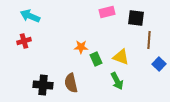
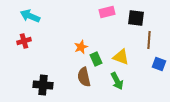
orange star: rotated 24 degrees counterclockwise
blue square: rotated 24 degrees counterclockwise
brown semicircle: moved 13 px right, 6 px up
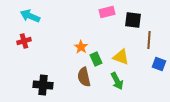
black square: moved 3 px left, 2 px down
orange star: rotated 16 degrees counterclockwise
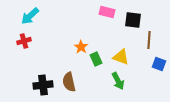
pink rectangle: rotated 28 degrees clockwise
cyan arrow: rotated 66 degrees counterclockwise
brown semicircle: moved 15 px left, 5 px down
green arrow: moved 1 px right
black cross: rotated 12 degrees counterclockwise
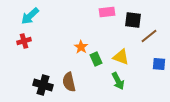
pink rectangle: rotated 21 degrees counterclockwise
brown line: moved 4 px up; rotated 48 degrees clockwise
blue square: rotated 16 degrees counterclockwise
black cross: rotated 24 degrees clockwise
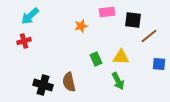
orange star: moved 21 px up; rotated 24 degrees clockwise
yellow triangle: rotated 18 degrees counterclockwise
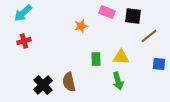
pink rectangle: rotated 28 degrees clockwise
cyan arrow: moved 7 px left, 3 px up
black square: moved 4 px up
green rectangle: rotated 24 degrees clockwise
green arrow: rotated 12 degrees clockwise
black cross: rotated 30 degrees clockwise
